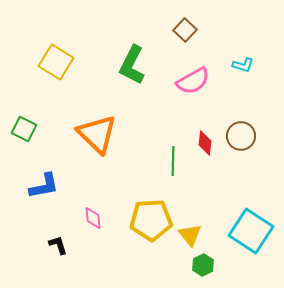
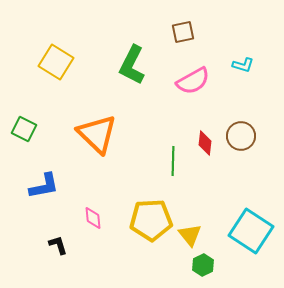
brown square: moved 2 px left, 2 px down; rotated 35 degrees clockwise
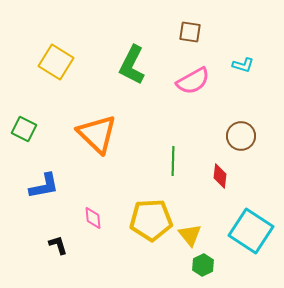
brown square: moved 7 px right; rotated 20 degrees clockwise
red diamond: moved 15 px right, 33 px down
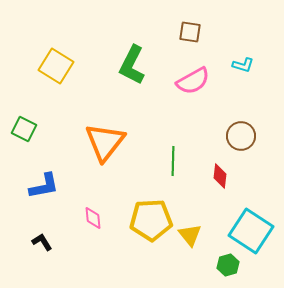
yellow square: moved 4 px down
orange triangle: moved 8 px right, 8 px down; rotated 24 degrees clockwise
black L-shape: moved 16 px left, 3 px up; rotated 15 degrees counterclockwise
green hexagon: moved 25 px right; rotated 10 degrees clockwise
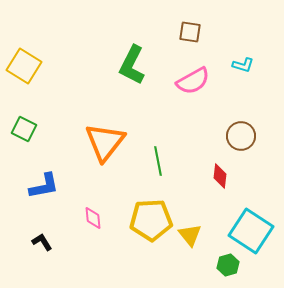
yellow square: moved 32 px left
green line: moved 15 px left; rotated 12 degrees counterclockwise
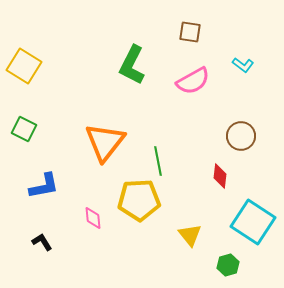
cyan L-shape: rotated 20 degrees clockwise
yellow pentagon: moved 12 px left, 20 px up
cyan square: moved 2 px right, 9 px up
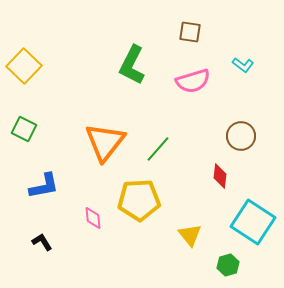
yellow square: rotated 12 degrees clockwise
pink semicircle: rotated 12 degrees clockwise
green line: moved 12 px up; rotated 52 degrees clockwise
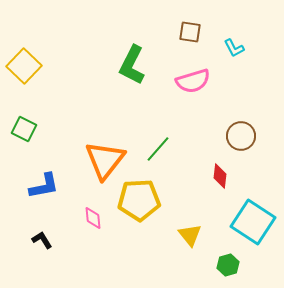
cyan L-shape: moved 9 px left, 17 px up; rotated 25 degrees clockwise
orange triangle: moved 18 px down
black L-shape: moved 2 px up
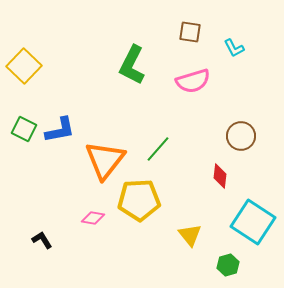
blue L-shape: moved 16 px right, 56 px up
pink diamond: rotated 75 degrees counterclockwise
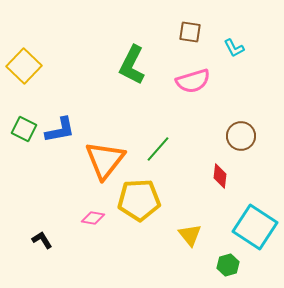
cyan square: moved 2 px right, 5 px down
